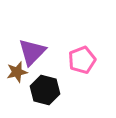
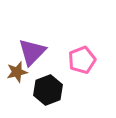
black hexagon: moved 3 px right; rotated 24 degrees clockwise
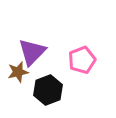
brown star: moved 1 px right
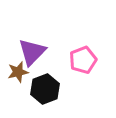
pink pentagon: moved 1 px right
black hexagon: moved 3 px left, 1 px up
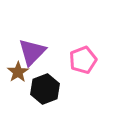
brown star: rotated 20 degrees counterclockwise
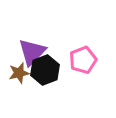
brown star: moved 1 px right, 1 px down; rotated 20 degrees clockwise
black hexagon: moved 19 px up
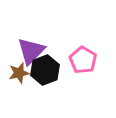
purple triangle: moved 1 px left, 1 px up
pink pentagon: rotated 20 degrees counterclockwise
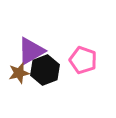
purple triangle: rotated 16 degrees clockwise
pink pentagon: rotated 12 degrees counterclockwise
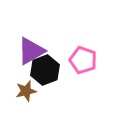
brown star: moved 7 px right, 18 px down
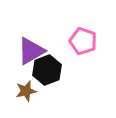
pink pentagon: moved 19 px up
black hexagon: moved 2 px right
